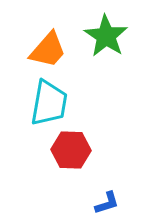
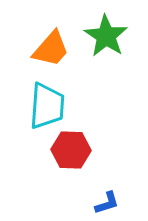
orange trapezoid: moved 3 px right, 1 px up
cyan trapezoid: moved 2 px left, 3 px down; rotated 6 degrees counterclockwise
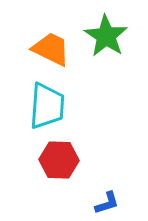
orange trapezoid: rotated 105 degrees counterclockwise
red hexagon: moved 12 px left, 10 px down
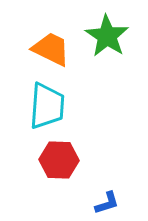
green star: moved 1 px right
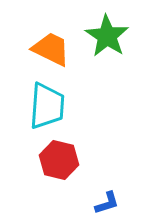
red hexagon: rotated 12 degrees clockwise
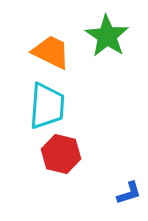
orange trapezoid: moved 3 px down
red hexagon: moved 2 px right, 6 px up
blue L-shape: moved 22 px right, 10 px up
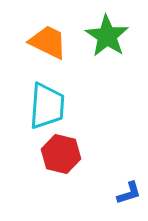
orange trapezoid: moved 3 px left, 10 px up
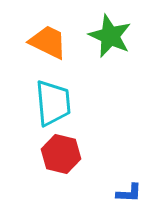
green star: moved 3 px right; rotated 9 degrees counterclockwise
cyan trapezoid: moved 6 px right, 3 px up; rotated 9 degrees counterclockwise
blue L-shape: rotated 20 degrees clockwise
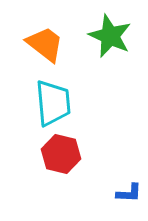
orange trapezoid: moved 3 px left, 2 px down; rotated 12 degrees clockwise
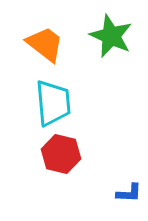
green star: moved 1 px right
